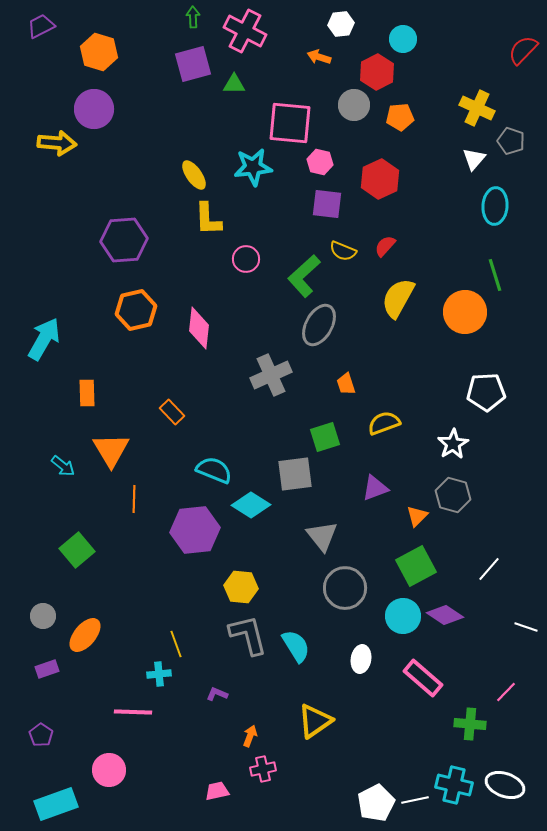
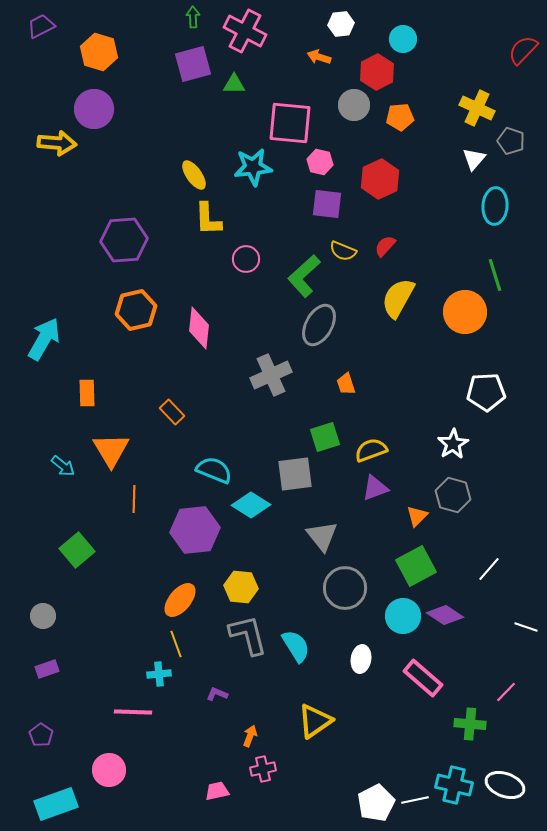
yellow semicircle at (384, 423): moved 13 px left, 27 px down
orange ellipse at (85, 635): moved 95 px right, 35 px up
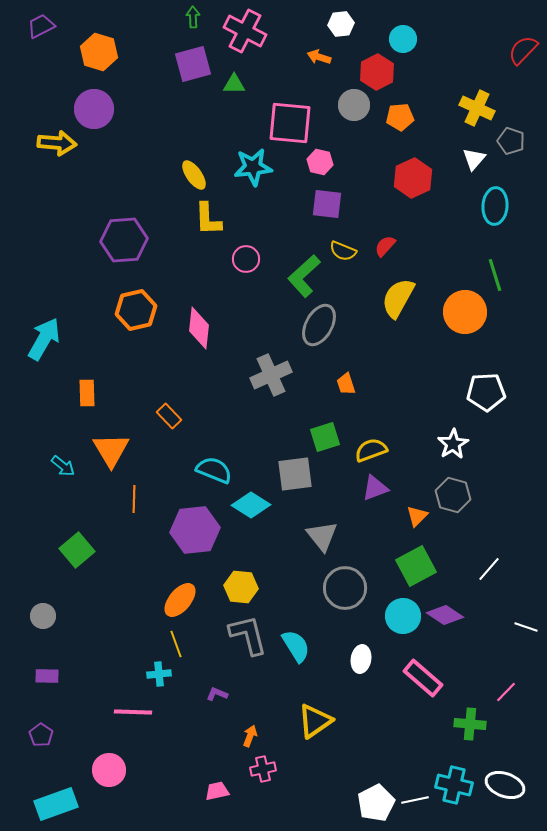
red hexagon at (380, 179): moved 33 px right, 1 px up
orange rectangle at (172, 412): moved 3 px left, 4 px down
purple rectangle at (47, 669): moved 7 px down; rotated 20 degrees clockwise
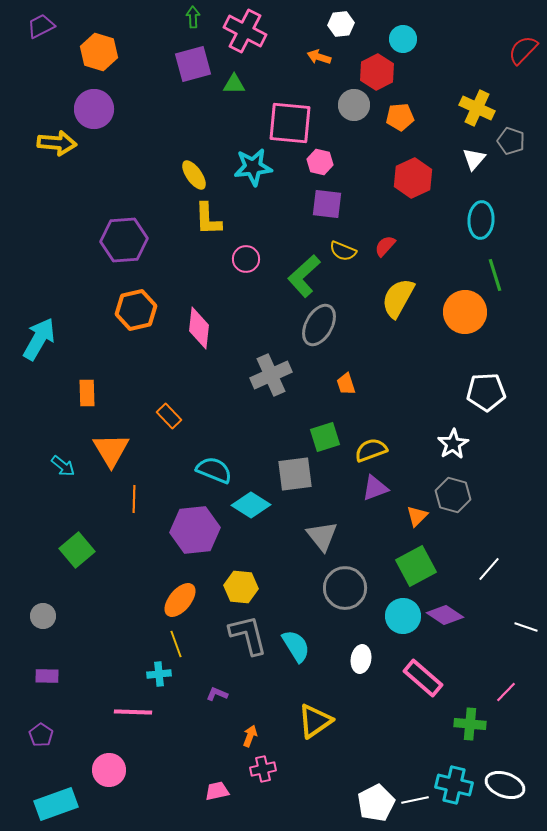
cyan ellipse at (495, 206): moved 14 px left, 14 px down
cyan arrow at (44, 339): moved 5 px left
